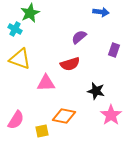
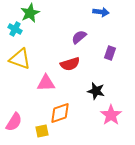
purple rectangle: moved 4 px left, 3 px down
orange diamond: moved 4 px left, 3 px up; rotated 30 degrees counterclockwise
pink semicircle: moved 2 px left, 2 px down
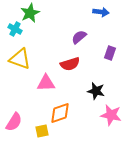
pink star: rotated 25 degrees counterclockwise
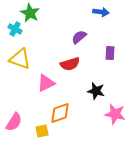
green star: rotated 18 degrees counterclockwise
purple rectangle: rotated 16 degrees counterclockwise
pink triangle: rotated 24 degrees counterclockwise
pink star: moved 4 px right, 1 px up
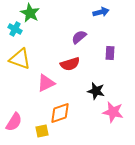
blue arrow: rotated 21 degrees counterclockwise
pink star: moved 2 px left, 2 px up
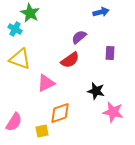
red semicircle: moved 4 px up; rotated 18 degrees counterclockwise
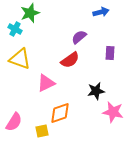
green star: rotated 24 degrees clockwise
black star: rotated 24 degrees counterclockwise
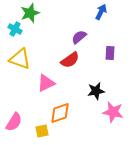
blue arrow: rotated 49 degrees counterclockwise
